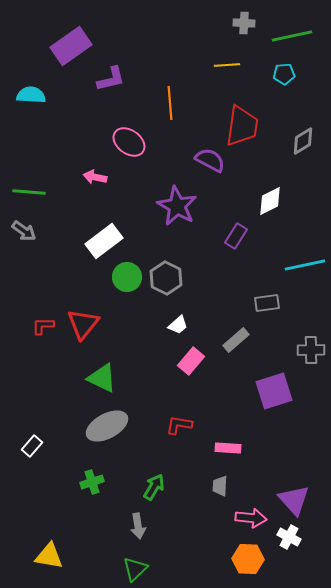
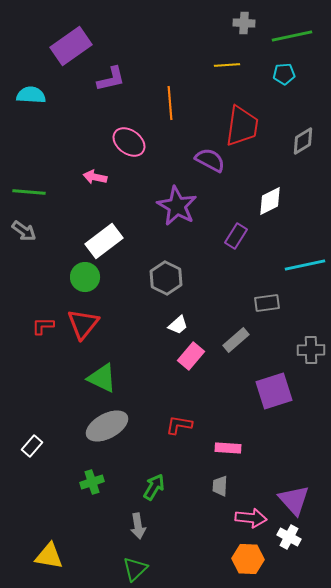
green circle at (127, 277): moved 42 px left
pink rectangle at (191, 361): moved 5 px up
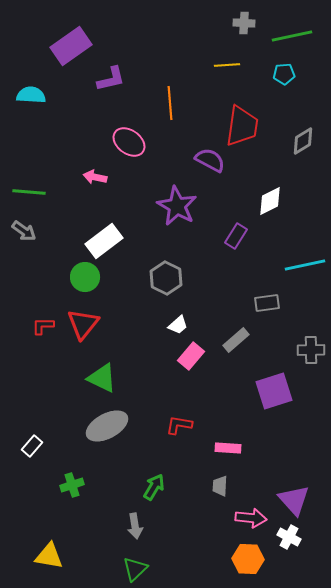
green cross at (92, 482): moved 20 px left, 3 px down
gray arrow at (138, 526): moved 3 px left
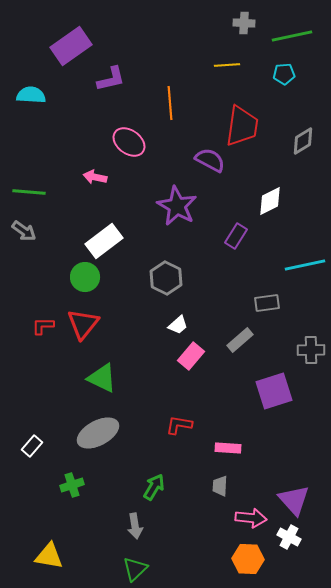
gray rectangle at (236, 340): moved 4 px right
gray ellipse at (107, 426): moved 9 px left, 7 px down
